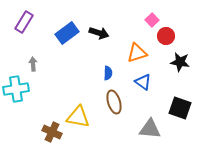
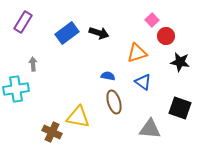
purple rectangle: moved 1 px left
blue semicircle: moved 3 px down; rotated 80 degrees counterclockwise
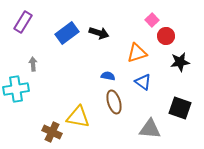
black star: rotated 18 degrees counterclockwise
